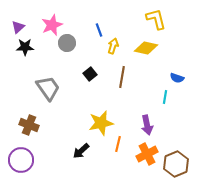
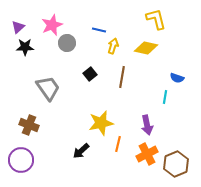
blue line: rotated 56 degrees counterclockwise
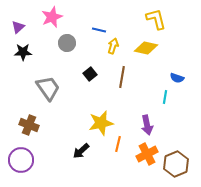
pink star: moved 8 px up
black star: moved 2 px left, 5 px down
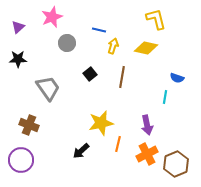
black star: moved 5 px left, 7 px down
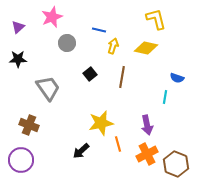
orange line: rotated 28 degrees counterclockwise
brown hexagon: rotated 15 degrees counterclockwise
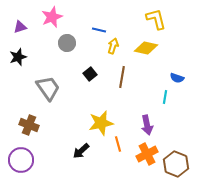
purple triangle: moved 2 px right; rotated 24 degrees clockwise
black star: moved 2 px up; rotated 18 degrees counterclockwise
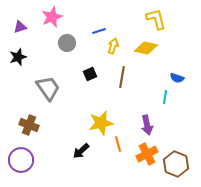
blue line: moved 1 px down; rotated 32 degrees counterclockwise
black square: rotated 16 degrees clockwise
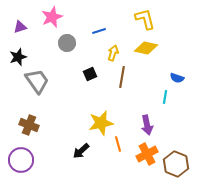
yellow L-shape: moved 11 px left
yellow arrow: moved 7 px down
gray trapezoid: moved 11 px left, 7 px up
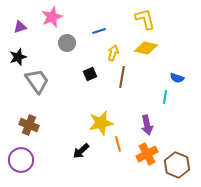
brown hexagon: moved 1 px right, 1 px down
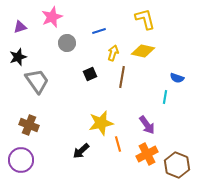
yellow diamond: moved 3 px left, 3 px down
purple arrow: rotated 24 degrees counterclockwise
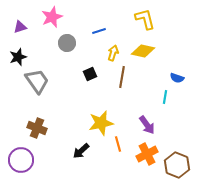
brown cross: moved 8 px right, 3 px down
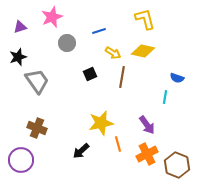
yellow arrow: rotated 105 degrees clockwise
